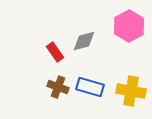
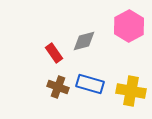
red rectangle: moved 1 px left, 1 px down
blue rectangle: moved 3 px up
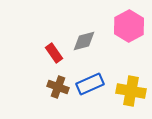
blue rectangle: rotated 40 degrees counterclockwise
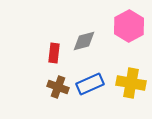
red rectangle: rotated 42 degrees clockwise
yellow cross: moved 8 px up
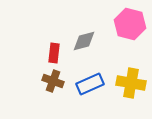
pink hexagon: moved 1 px right, 2 px up; rotated 16 degrees counterclockwise
brown cross: moved 5 px left, 6 px up
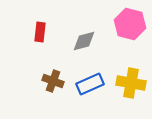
red rectangle: moved 14 px left, 21 px up
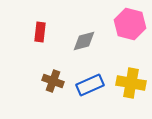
blue rectangle: moved 1 px down
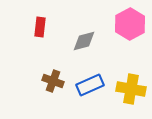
pink hexagon: rotated 16 degrees clockwise
red rectangle: moved 5 px up
yellow cross: moved 6 px down
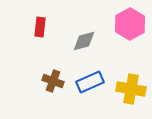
blue rectangle: moved 3 px up
